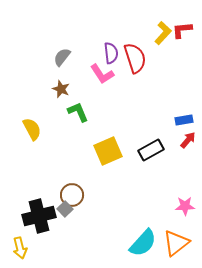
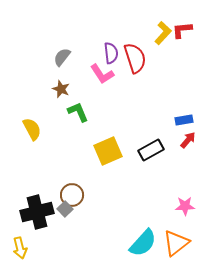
black cross: moved 2 px left, 4 px up
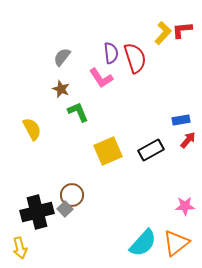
pink L-shape: moved 1 px left, 4 px down
blue rectangle: moved 3 px left
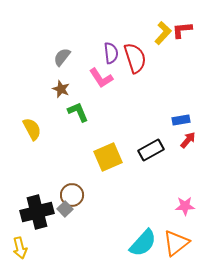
yellow square: moved 6 px down
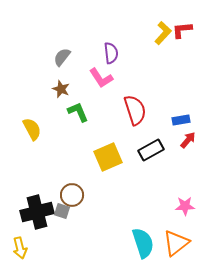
red semicircle: moved 52 px down
gray square: moved 3 px left, 2 px down; rotated 28 degrees counterclockwise
cyan semicircle: rotated 60 degrees counterclockwise
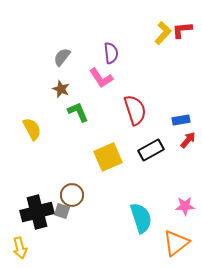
cyan semicircle: moved 2 px left, 25 px up
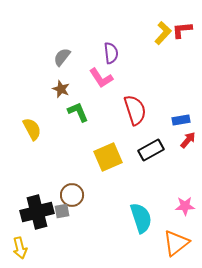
gray square: rotated 28 degrees counterclockwise
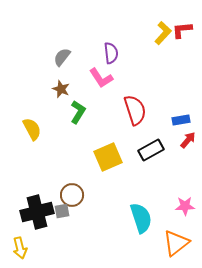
green L-shape: rotated 55 degrees clockwise
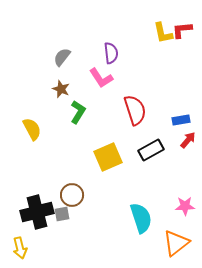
yellow L-shape: rotated 125 degrees clockwise
gray square: moved 3 px down
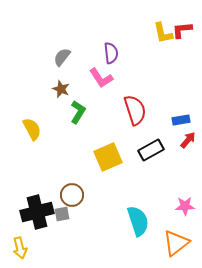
cyan semicircle: moved 3 px left, 3 px down
